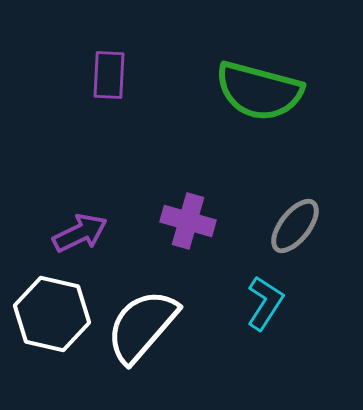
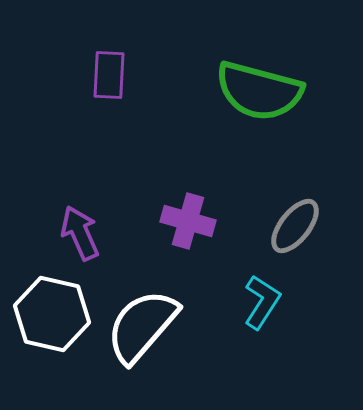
purple arrow: rotated 88 degrees counterclockwise
cyan L-shape: moved 3 px left, 1 px up
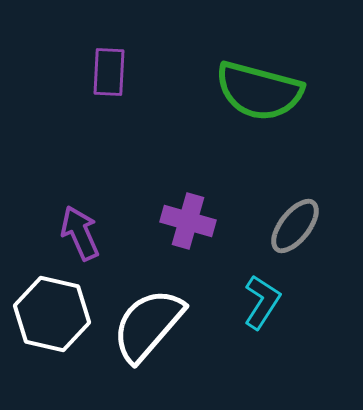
purple rectangle: moved 3 px up
white semicircle: moved 6 px right, 1 px up
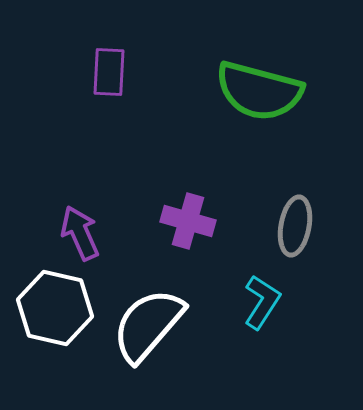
gray ellipse: rotated 28 degrees counterclockwise
white hexagon: moved 3 px right, 6 px up
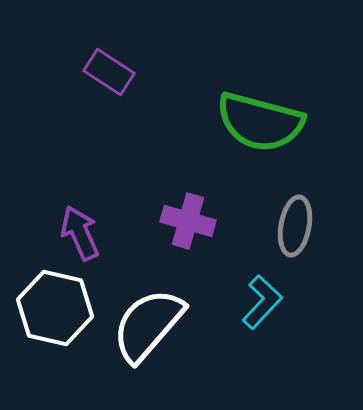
purple rectangle: rotated 60 degrees counterclockwise
green semicircle: moved 1 px right, 31 px down
cyan L-shape: rotated 10 degrees clockwise
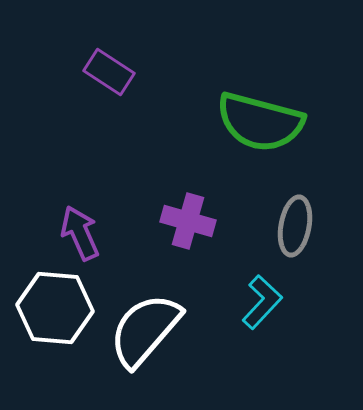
white hexagon: rotated 8 degrees counterclockwise
white semicircle: moved 3 px left, 5 px down
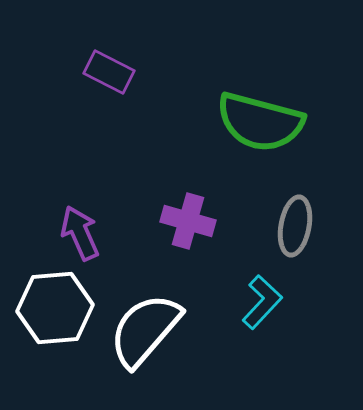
purple rectangle: rotated 6 degrees counterclockwise
white hexagon: rotated 10 degrees counterclockwise
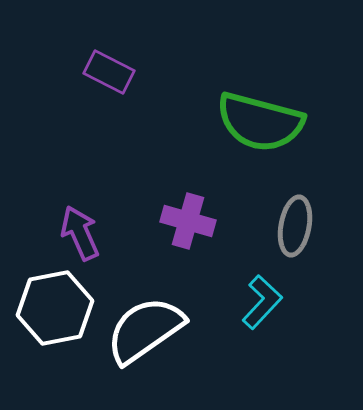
white hexagon: rotated 6 degrees counterclockwise
white semicircle: rotated 14 degrees clockwise
